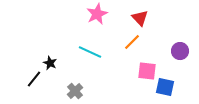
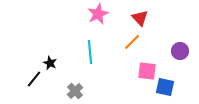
pink star: moved 1 px right
cyan line: rotated 60 degrees clockwise
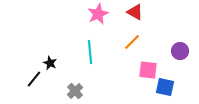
red triangle: moved 5 px left, 6 px up; rotated 18 degrees counterclockwise
pink square: moved 1 px right, 1 px up
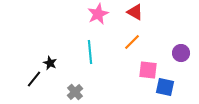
purple circle: moved 1 px right, 2 px down
gray cross: moved 1 px down
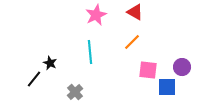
pink star: moved 2 px left, 1 px down
purple circle: moved 1 px right, 14 px down
blue square: moved 2 px right; rotated 12 degrees counterclockwise
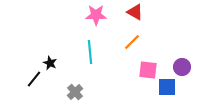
pink star: rotated 25 degrees clockwise
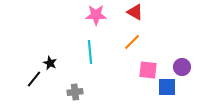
gray cross: rotated 35 degrees clockwise
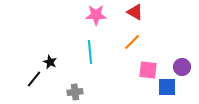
black star: moved 1 px up
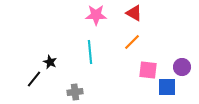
red triangle: moved 1 px left, 1 px down
